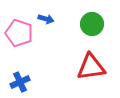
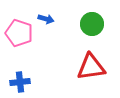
blue cross: rotated 18 degrees clockwise
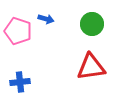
pink pentagon: moved 1 px left, 2 px up
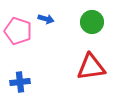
green circle: moved 2 px up
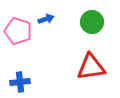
blue arrow: rotated 35 degrees counterclockwise
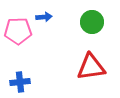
blue arrow: moved 2 px left, 2 px up; rotated 14 degrees clockwise
pink pentagon: rotated 20 degrees counterclockwise
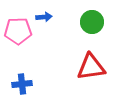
blue cross: moved 2 px right, 2 px down
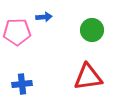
green circle: moved 8 px down
pink pentagon: moved 1 px left, 1 px down
red triangle: moved 3 px left, 10 px down
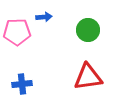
green circle: moved 4 px left
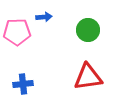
blue cross: moved 1 px right
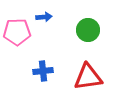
blue cross: moved 20 px right, 13 px up
